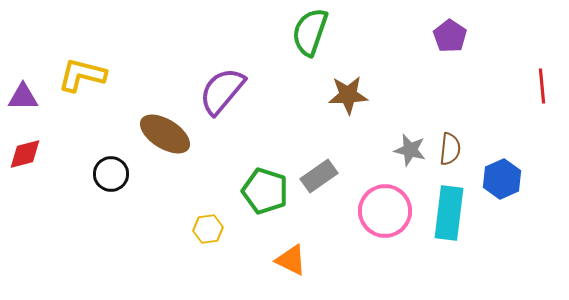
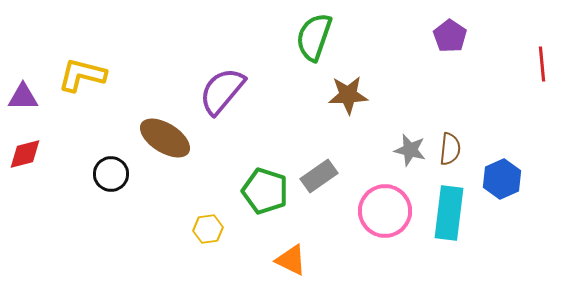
green semicircle: moved 4 px right, 5 px down
red line: moved 22 px up
brown ellipse: moved 4 px down
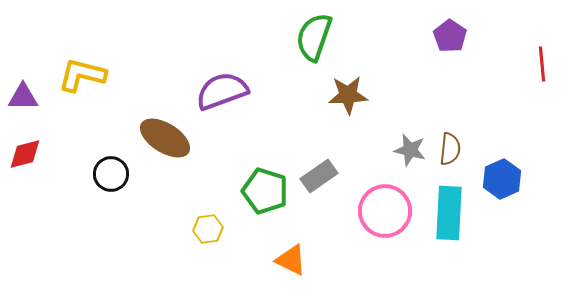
purple semicircle: rotated 30 degrees clockwise
cyan rectangle: rotated 4 degrees counterclockwise
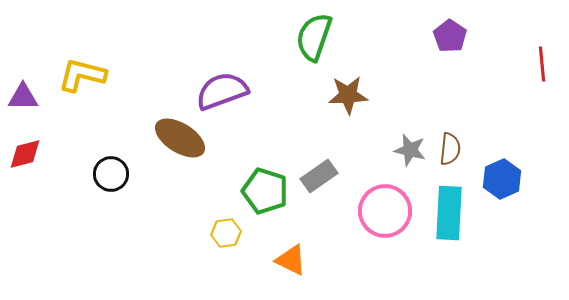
brown ellipse: moved 15 px right
yellow hexagon: moved 18 px right, 4 px down
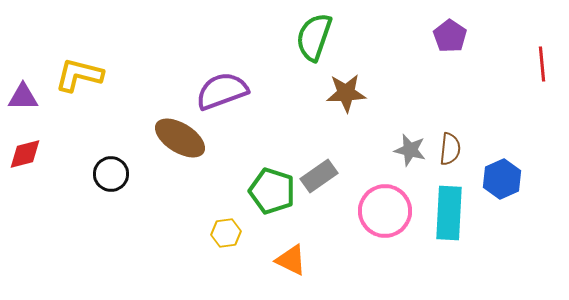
yellow L-shape: moved 3 px left
brown star: moved 2 px left, 2 px up
green pentagon: moved 7 px right
